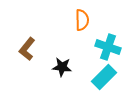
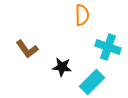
orange semicircle: moved 5 px up
brown L-shape: rotated 75 degrees counterclockwise
cyan rectangle: moved 12 px left, 5 px down
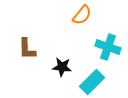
orange semicircle: rotated 40 degrees clockwise
brown L-shape: rotated 35 degrees clockwise
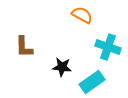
orange semicircle: rotated 100 degrees counterclockwise
brown L-shape: moved 3 px left, 2 px up
cyan rectangle: rotated 10 degrees clockwise
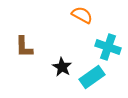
black star: rotated 24 degrees clockwise
cyan rectangle: moved 5 px up
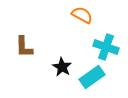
cyan cross: moved 2 px left
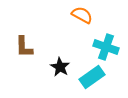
black star: moved 2 px left
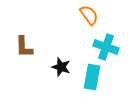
orange semicircle: moved 7 px right; rotated 25 degrees clockwise
black star: moved 1 px right; rotated 12 degrees counterclockwise
cyan rectangle: rotated 45 degrees counterclockwise
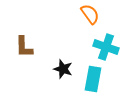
orange semicircle: moved 1 px right, 1 px up
black star: moved 2 px right, 2 px down
cyan rectangle: moved 1 px right, 2 px down
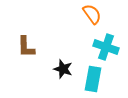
orange semicircle: moved 2 px right
brown L-shape: moved 2 px right
